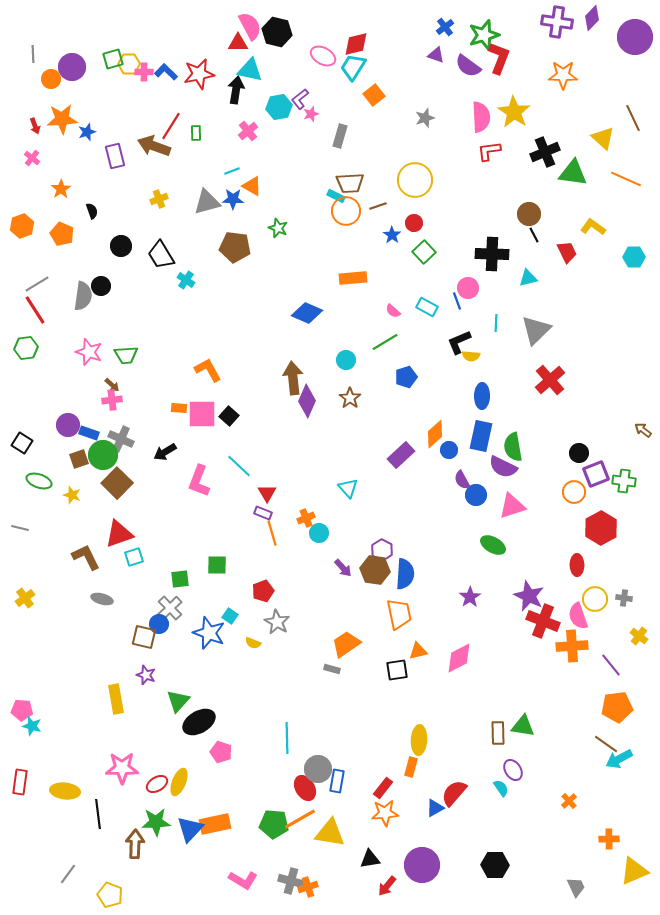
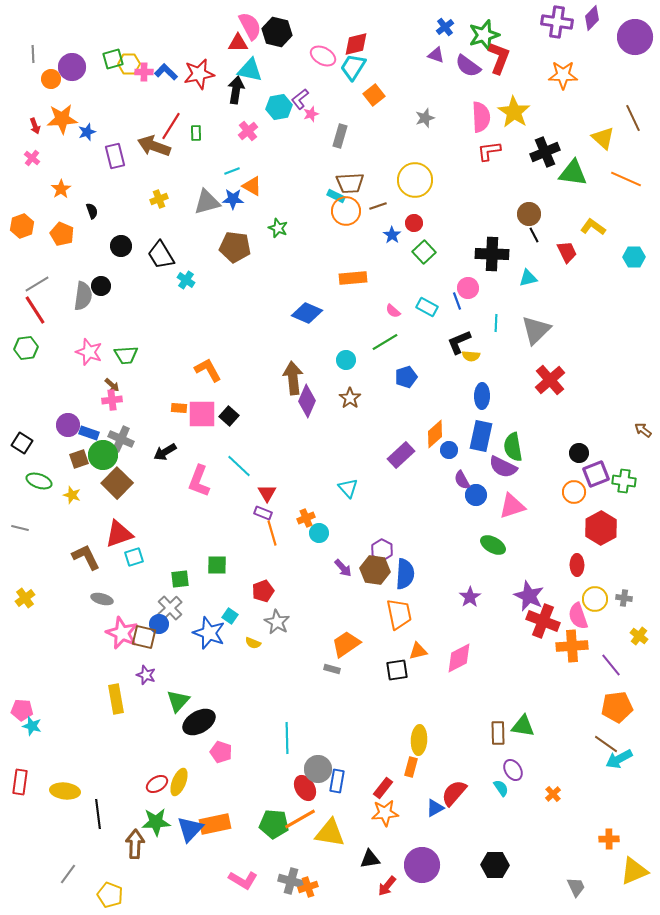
pink star at (122, 768): moved 135 px up; rotated 24 degrees clockwise
orange cross at (569, 801): moved 16 px left, 7 px up
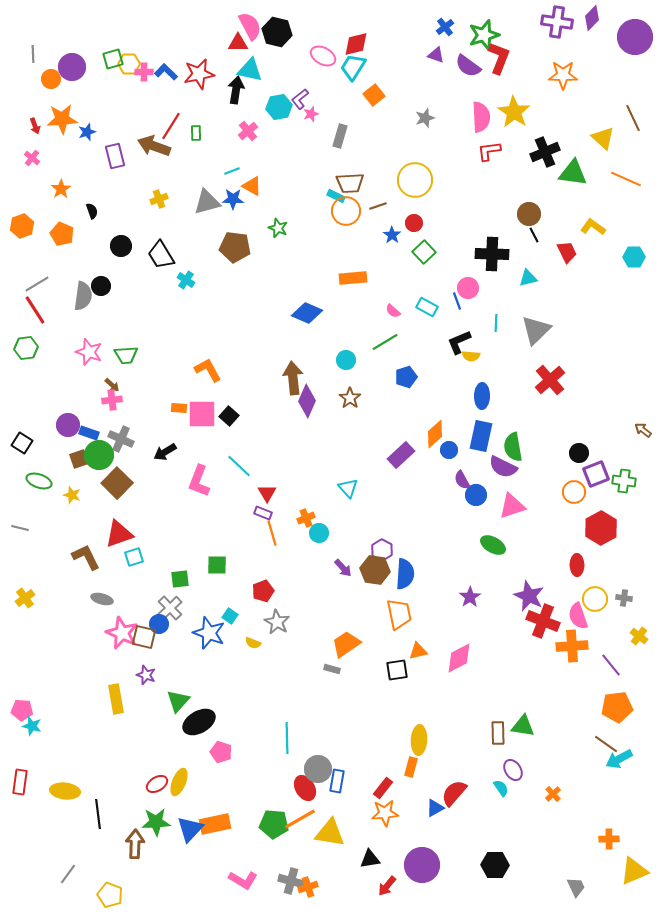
green circle at (103, 455): moved 4 px left
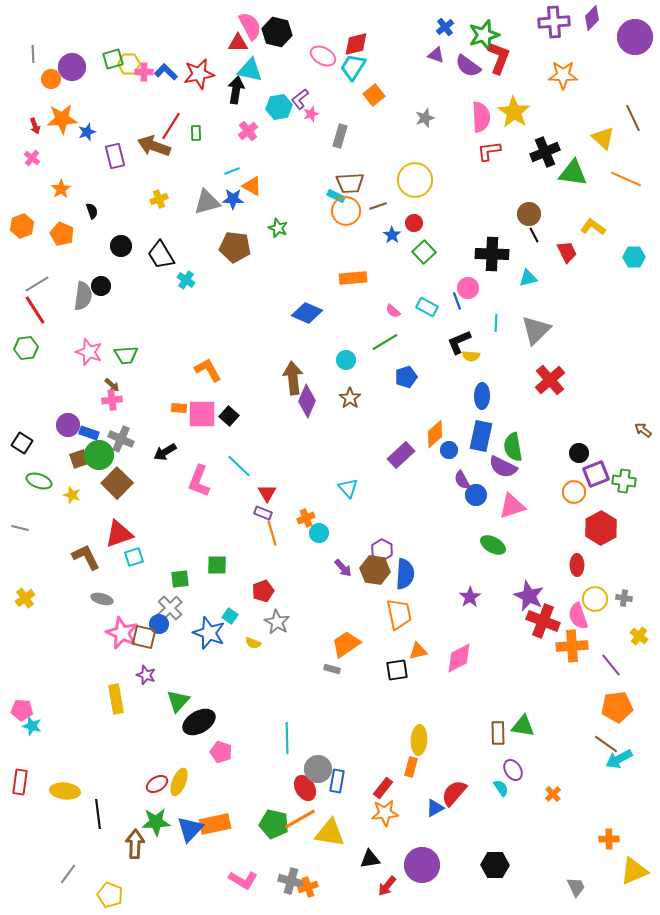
purple cross at (557, 22): moved 3 px left; rotated 12 degrees counterclockwise
green pentagon at (274, 824): rotated 8 degrees clockwise
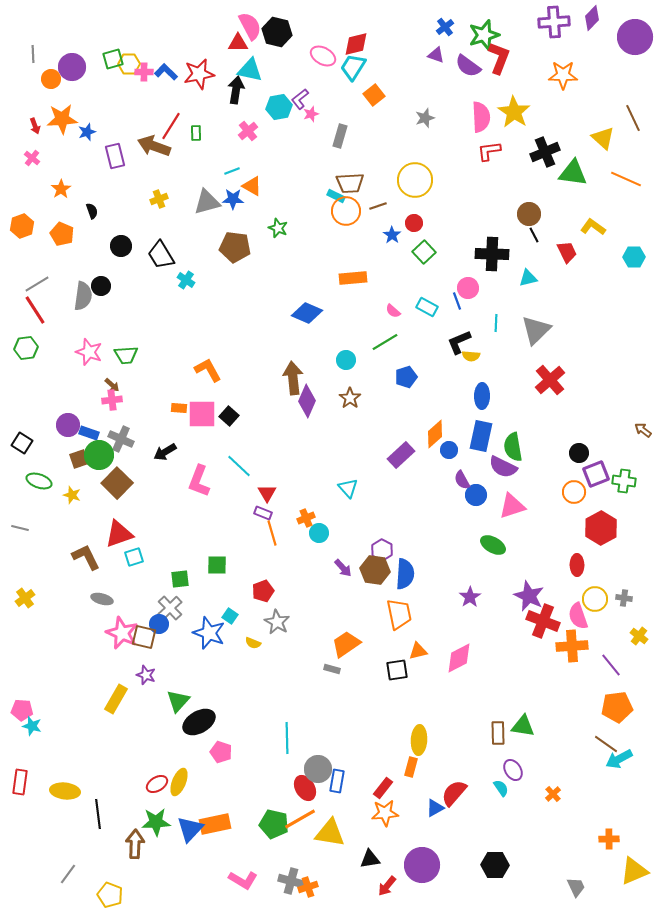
yellow rectangle at (116, 699): rotated 40 degrees clockwise
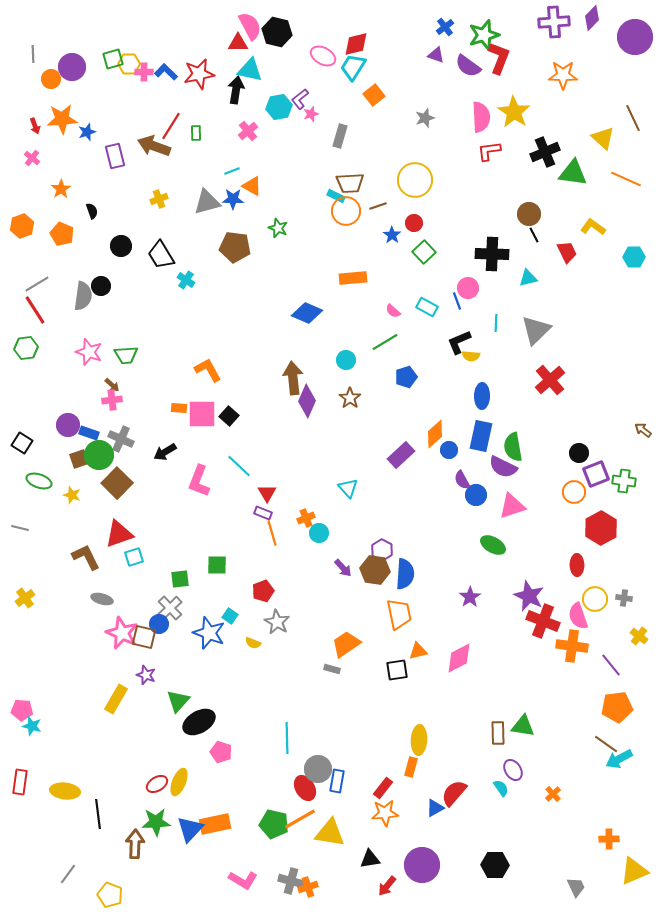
orange cross at (572, 646): rotated 12 degrees clockwise
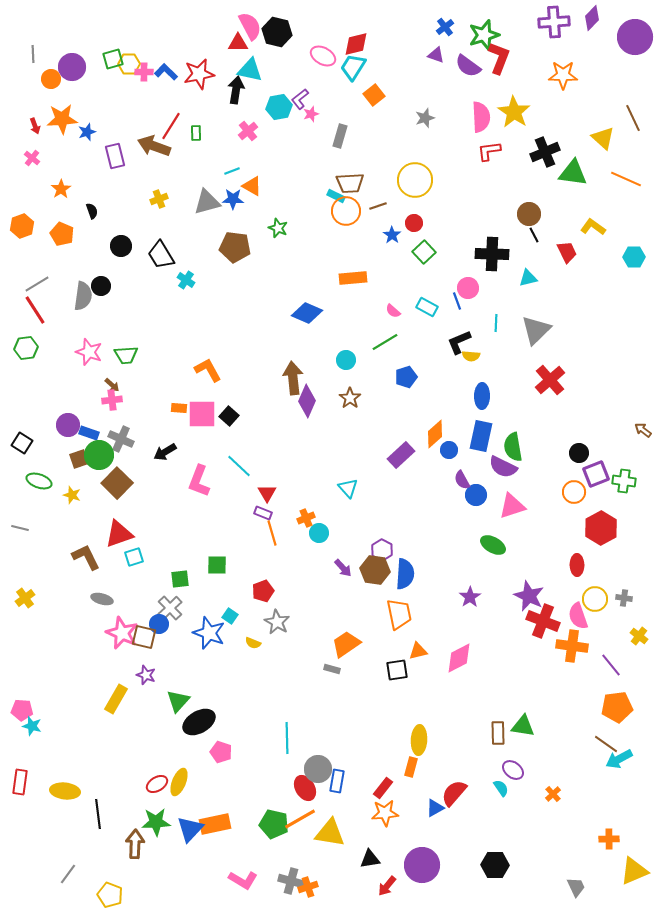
purple ellipse at (513, 770): rotated 20 degrees counterclockwise
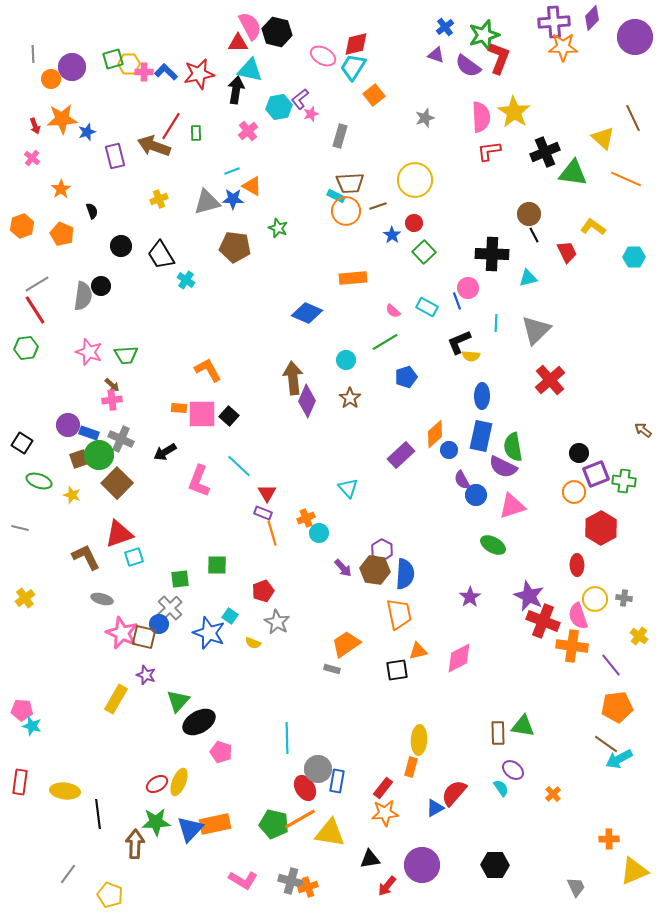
orange star at (563, 75): moved 28 px up
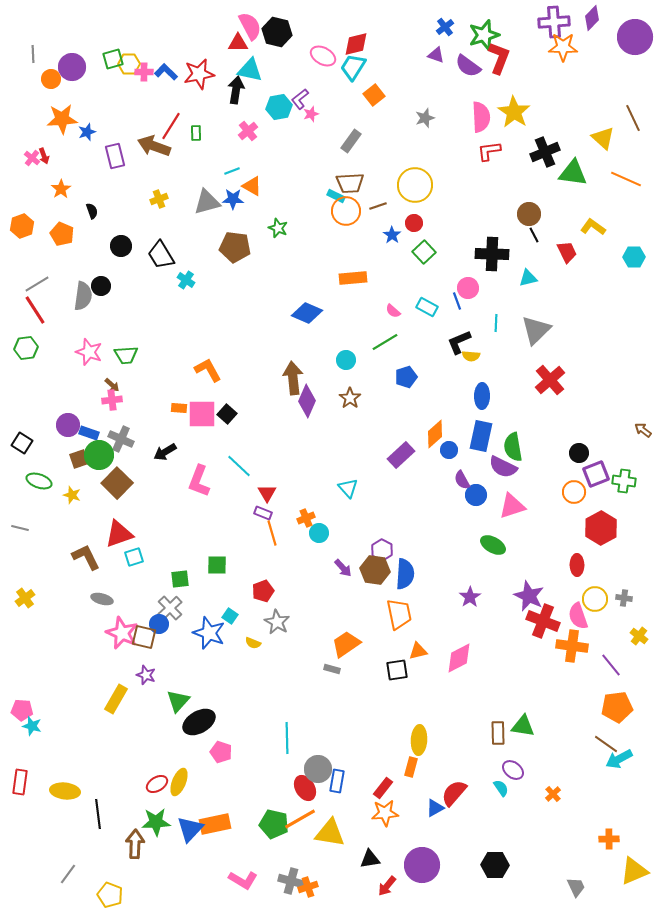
red arrow at (35, 126): moved 9 px right, 30 px down
gray rectangle at (340, 136): moved 11 px right, 5 px down; rotated 20 degrees clockwise
yellow circle at (415, 180): moved 5 px down
black square at (229, 416): moved 2 px left, 2 px up
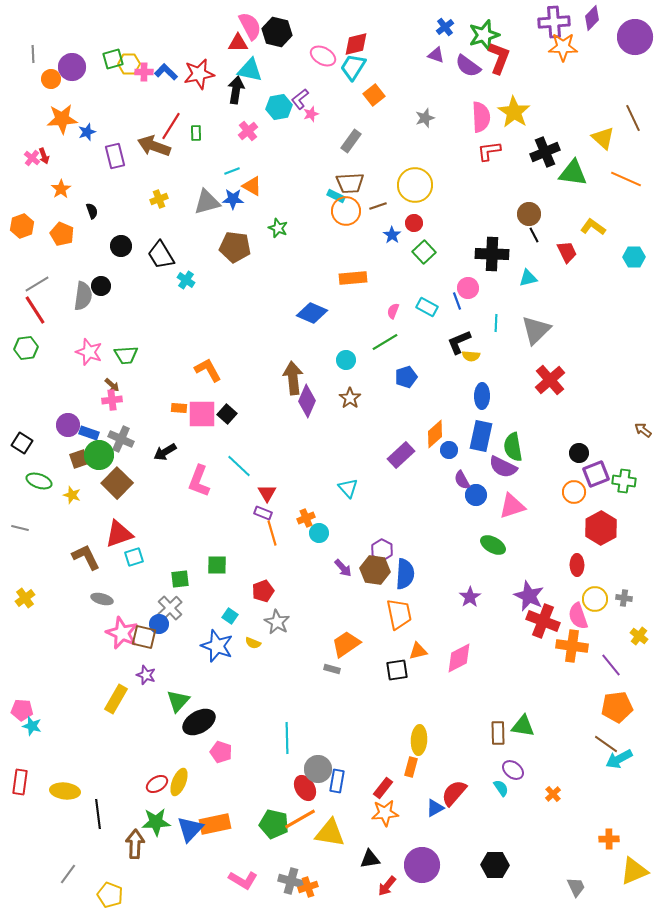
pink semicircle at (393, 311): rotated 70 degrees clockwise
blue diamond at (307, 313): moved 5 px right
blue star at (209, 633): moved 8 px right, 13 px down
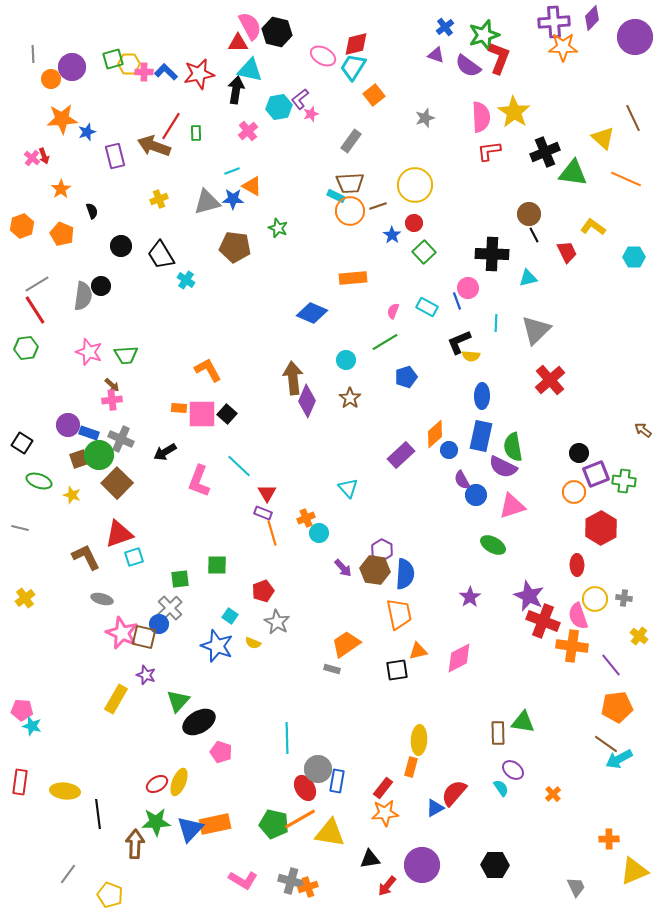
orange circle at (346, 211): moved 4 px right
green triangle at (523, 726): moved 4 px up
